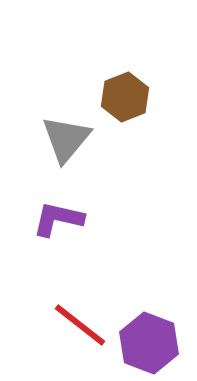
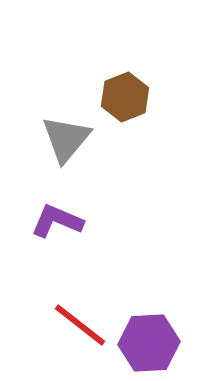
purple L-shape: moved 1 px left, 2 px down; rotated 10 degrees clockwise
purple hexagon: rotated 24 degrees counterclockwise
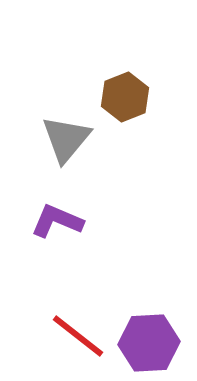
red line: moved 2 px left, 11 px down
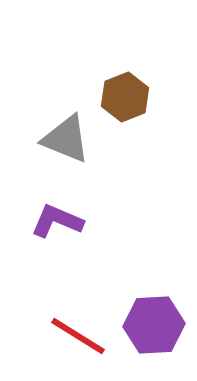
gray triangle: rotated 48 degrees counterclockwise
red line: rotated 6 degrees counterclockwise
purple hexagon: moved 5 px right, 18 px up
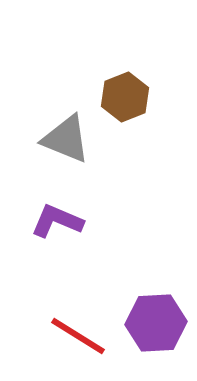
purple hexagon: moved 2 px right, 2 px up
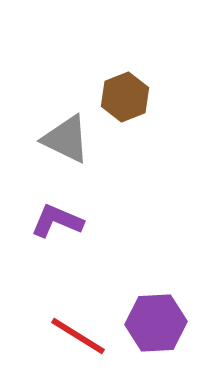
gray triangle: rotated 4 degrees clockwise
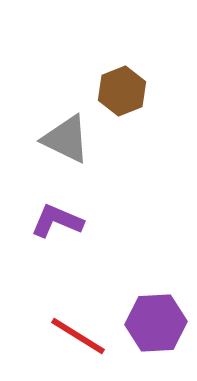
brown hexagon: moved 3 px left, 6 px up
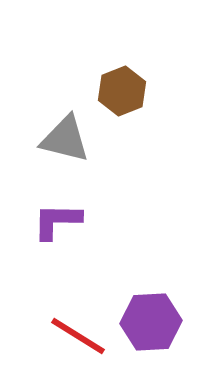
gray triangle: moved 1 px left; rotated 12 degrees counterclockwise
purple L-shape: rotated 22 degrees counterclockwise
purple hexagon: moved 5 px left, 1 px up
